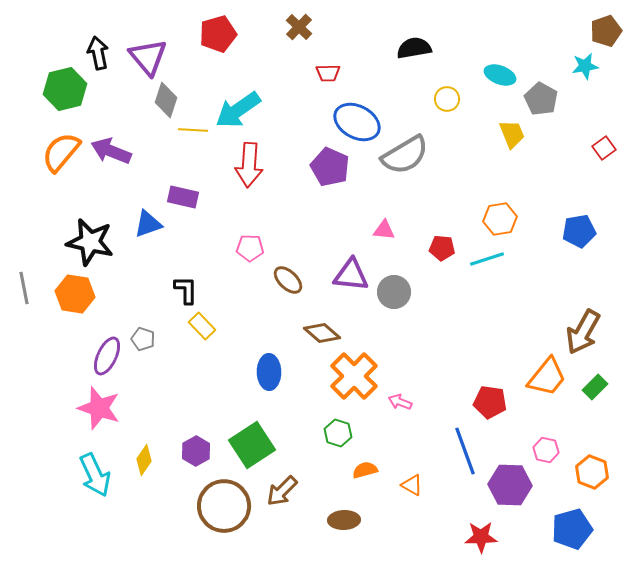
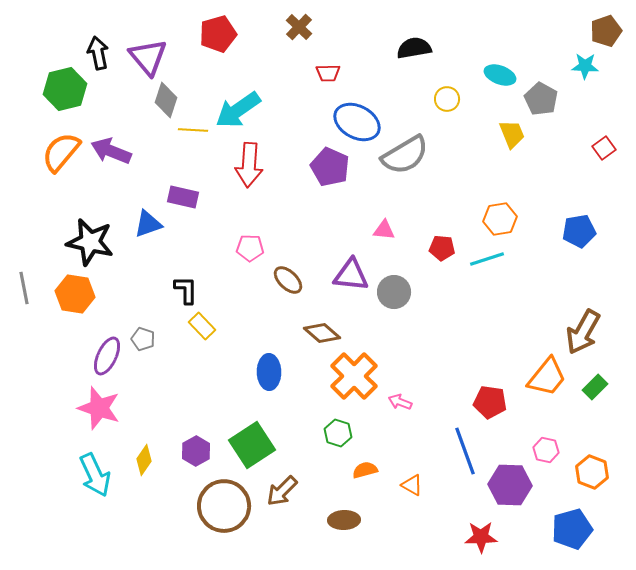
cyan star at (585, 66): rotated 12 degrees clockwise
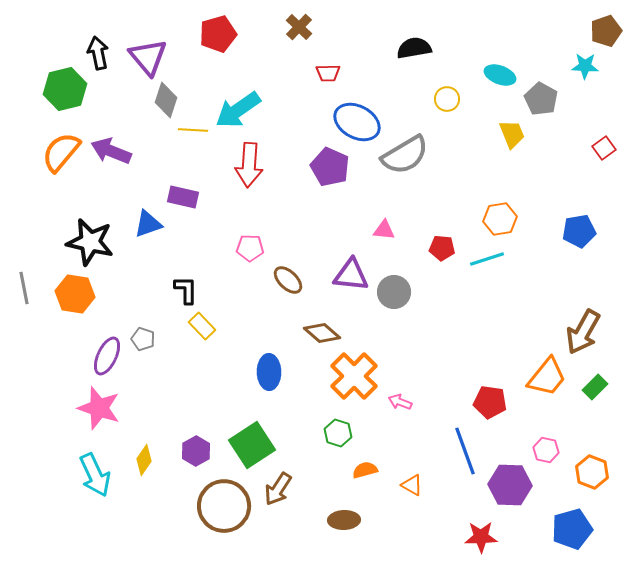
brown arrow at (282, 491): moved 4 px left, 2 px up; rotated 12 degrees counterclockwise
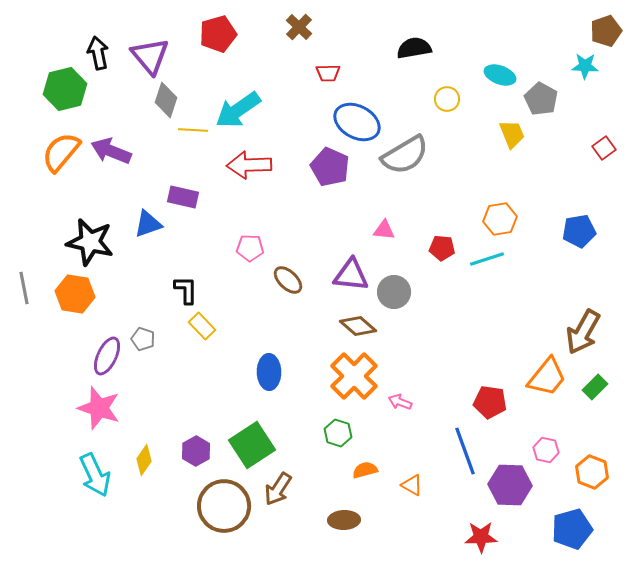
purple triangle at (148, 57): moved 2 px right, 1 px up
red arrow at (249, 165): rotated 84 degrees clockwise
brown diamond at (322, 333): moved 36 px right, 7 px up
